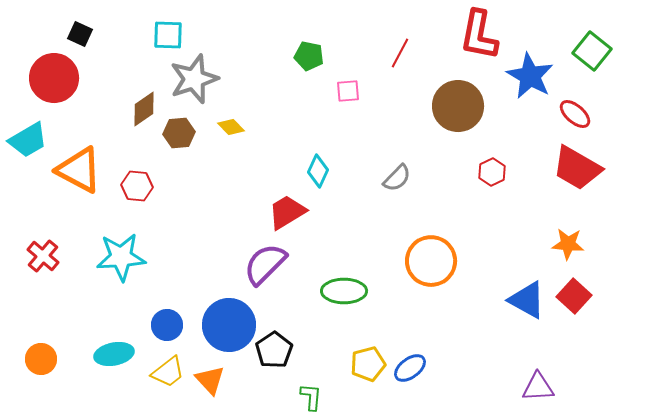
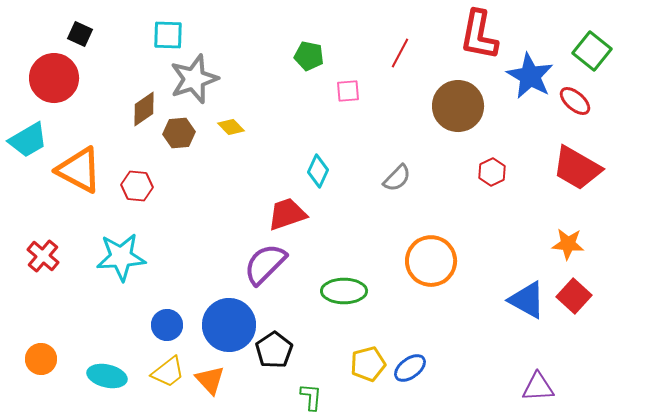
red ellipse at (575, 114): moved 13 px up
red trapezoid at (287, 212): moved 2 px down; rotated 12 degrees clockwise
cyan ellipse at (114, 354): moved 7 px left, 22 px down; rotated 24 degrees clockwise
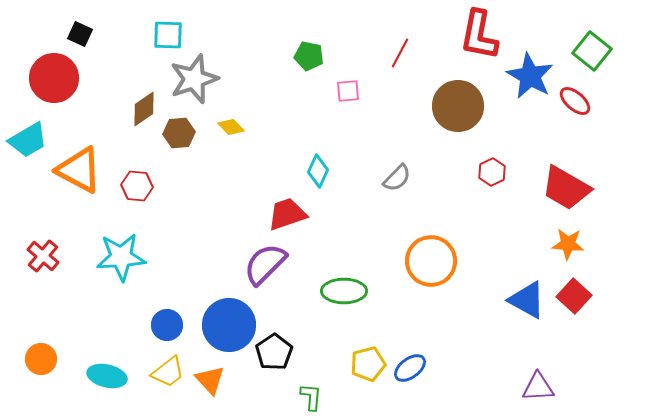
red trapezoid at (577, 168): moved 11 px left, 20 px down
black pentagon at (274, 350): moved 2 px down
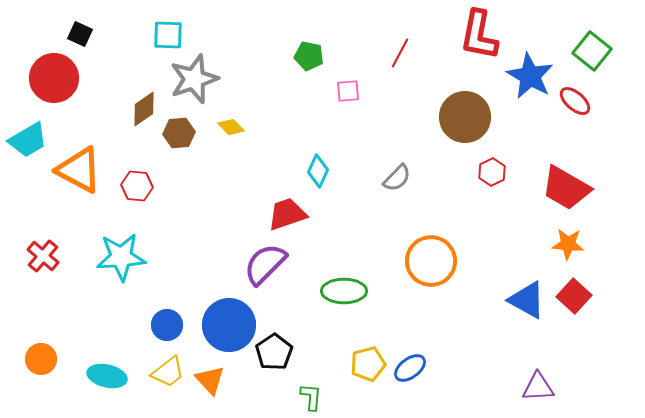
brown circle at (458, 106): moved 7 px right, 11 px down
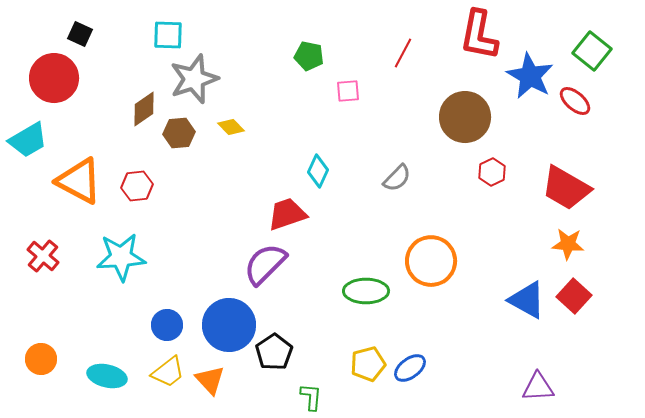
red line at (400, 53): moved 3 px right
orange triangle at (79, 170): moved 11 px down
red hexagon at (137, 186): rotated 12 degrees counterclockwise
green ellipse at (344, 291): moved 22 px right
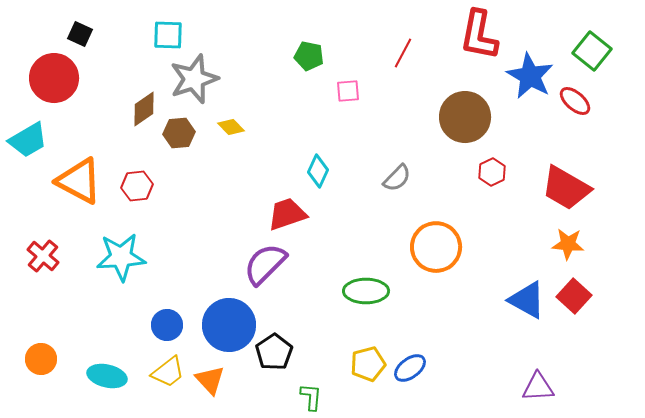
orange circle at (431, 261): moved 5 px right, 14 px up
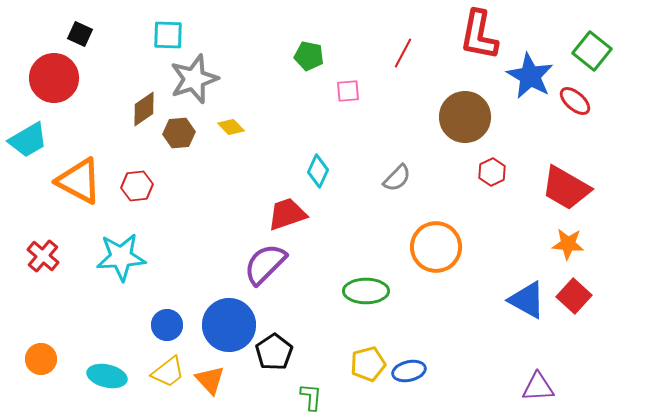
blue ellipse at (410, 368): moved 1 px left, 3 px down; rotated 24 degrees clockwise
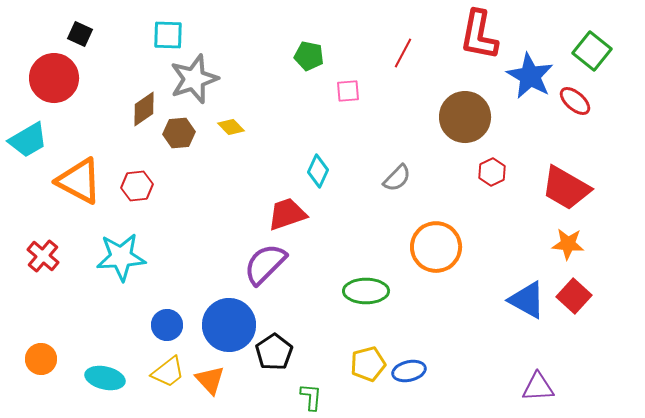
cyan ellipse at (107, 376): moved 2 px left, 2 px down
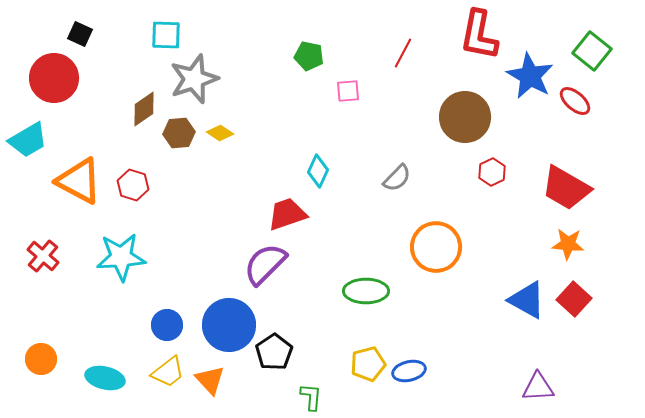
cyan square at (168, 35): moved 2 px left
yellow diamond at (231, 127): moved 11 px left, 6 px down; rotated 12 degrees counterclockwise
red hexagon at (137, 186): moved 4 px left, 1 px up; rotated 24 degrees clockwise
red square at (574, 296): moved 3 px down
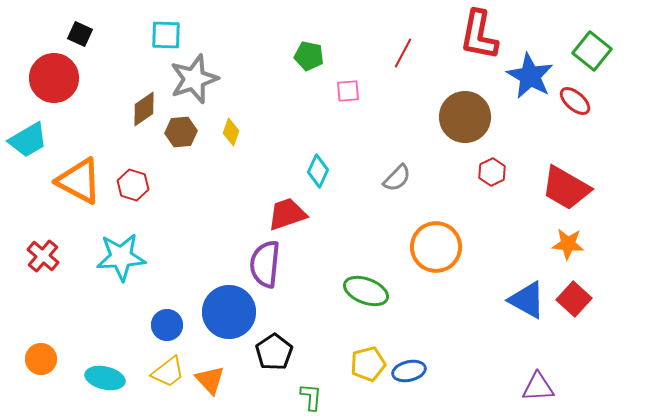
brown hexagon at (179, 133): moved 2 px right, 1 px up
yellow diamond at (220, 133): moved 11 px right, 1 px up; rotated 76 degrees clockwise
purple semicircle at (265, 264): rotated 39 degrees counterclockwise
green ellipse at (366, 291): rotated 21 degrees clockwise
blue circle at (229, 325): moved 13 px up
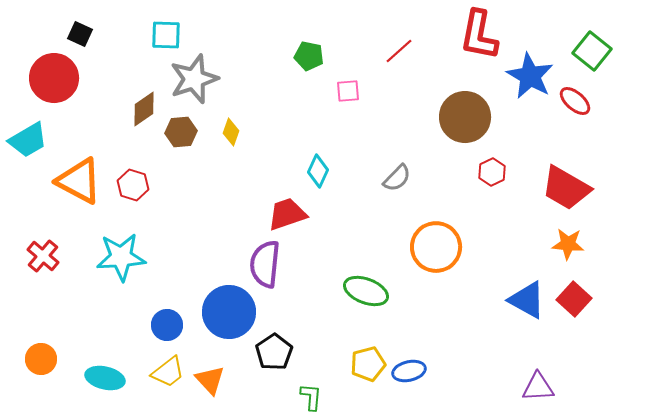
red line at (403, 53): moved 4 px left, 2 px up; rotated 20 degrees clockwise
